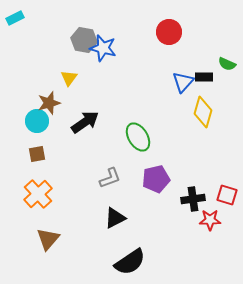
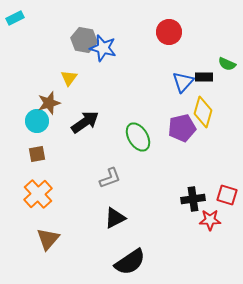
purple pentagon: moved 26 px right, 51 px up
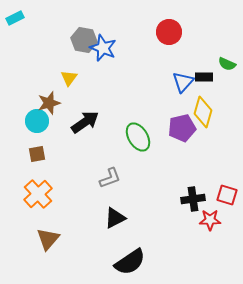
blue star: rotated 8 degrees clockwise
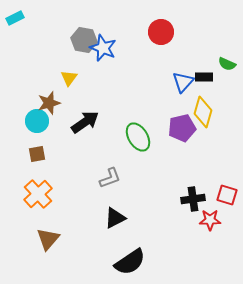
red circle: moved 8 px left
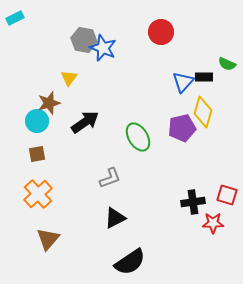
black cross: moved 3 px down
red star: moved 3 px right, 3 px down
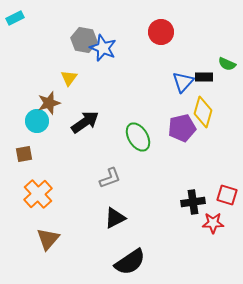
brown square: moved 13 px left
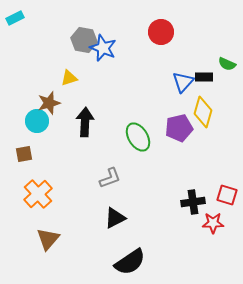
yellow triangle: rotated 36 degrees clockwise
black arrow: rotated 52 degrees counterclockwise
purple pentagon: moved 3 px left
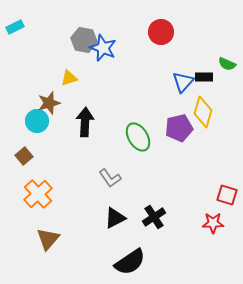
cyan rectangle: moved 9 px down
brown square: moved 2 px down; rotated 30 degrees counterclockwise
gray L-shape: rotated 75 degrees clockwise
black cross: moved 39 px left, 15 px down; rotated 25 degrees counterclockwise
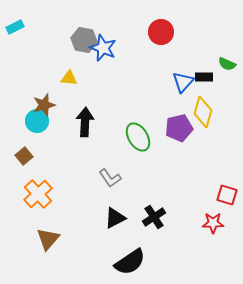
yellow triangle: rotated 24 degrees clockwise
brown star: moved 5 px left, 2 px down
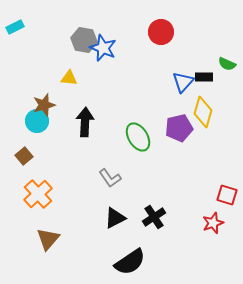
red star: rotated 20 degrees counterclockwise
